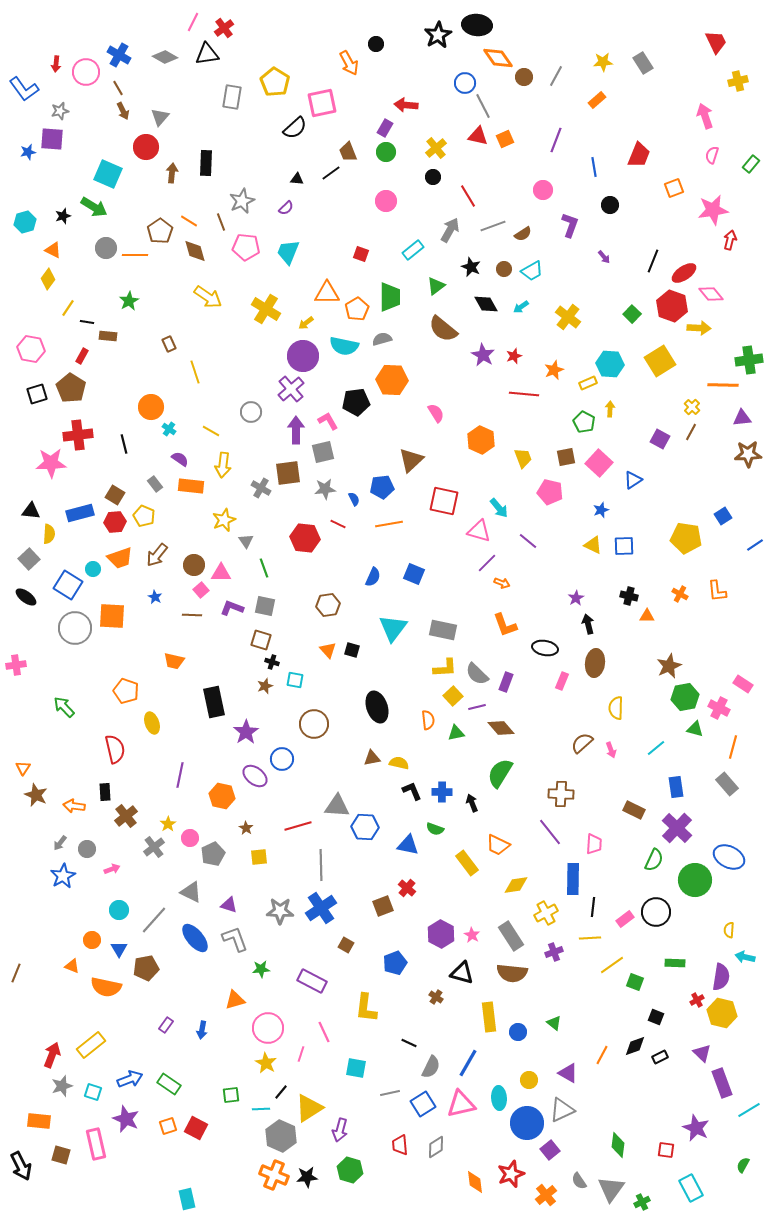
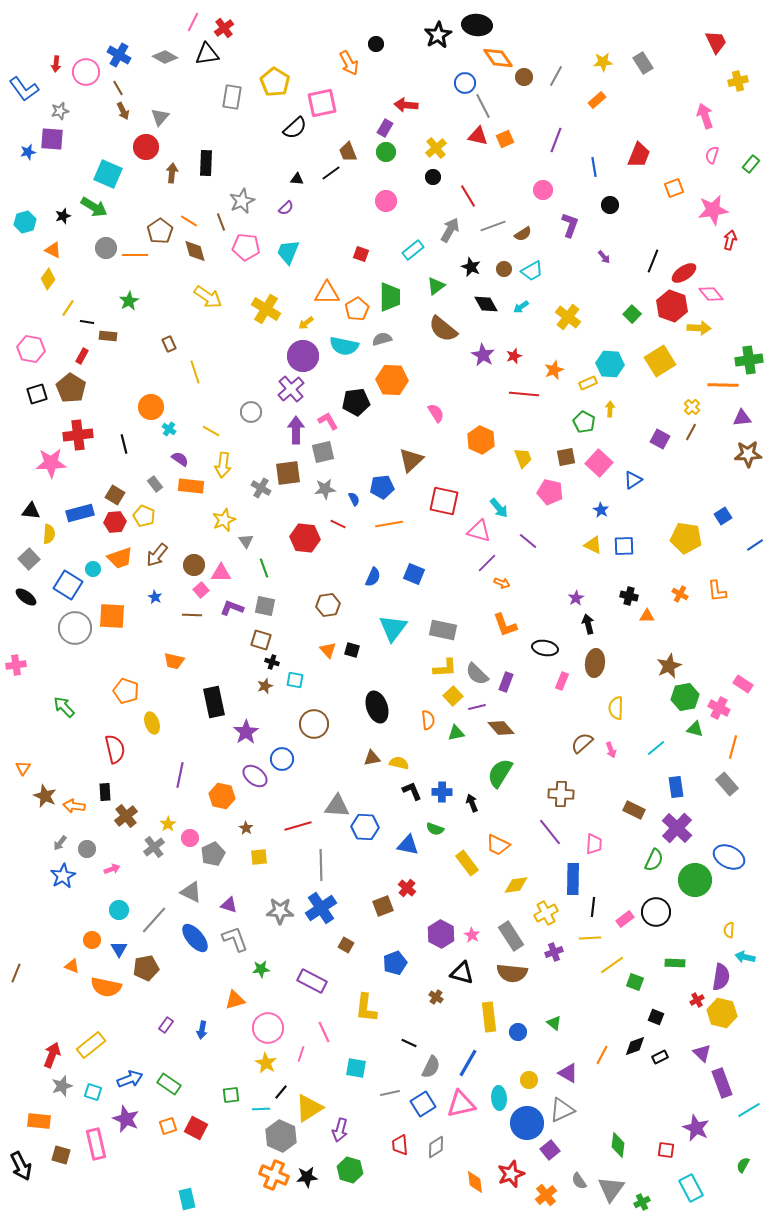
blue star at (601, 510): rotated 21 degrees counterclockwise
brown star at (36, 795): moved 9 px right, 1 px down
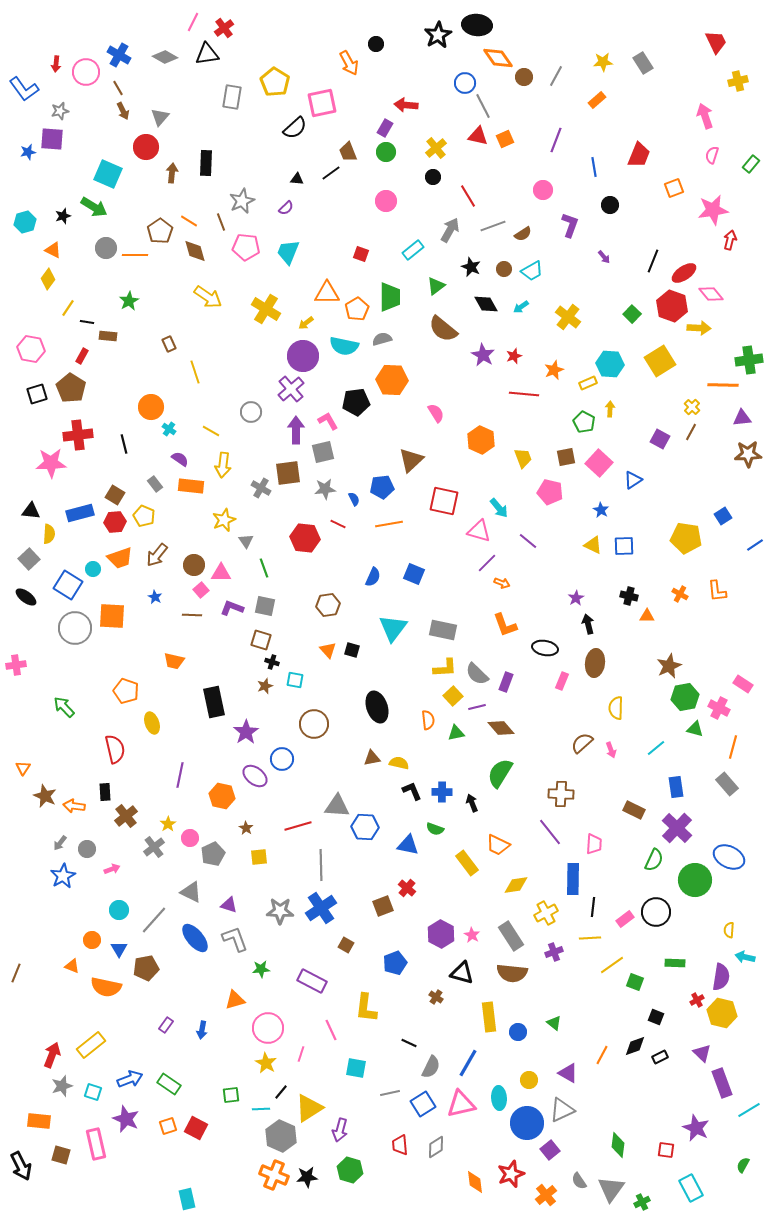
pink line at (324, 1032): moved 7 px right, 2 px up
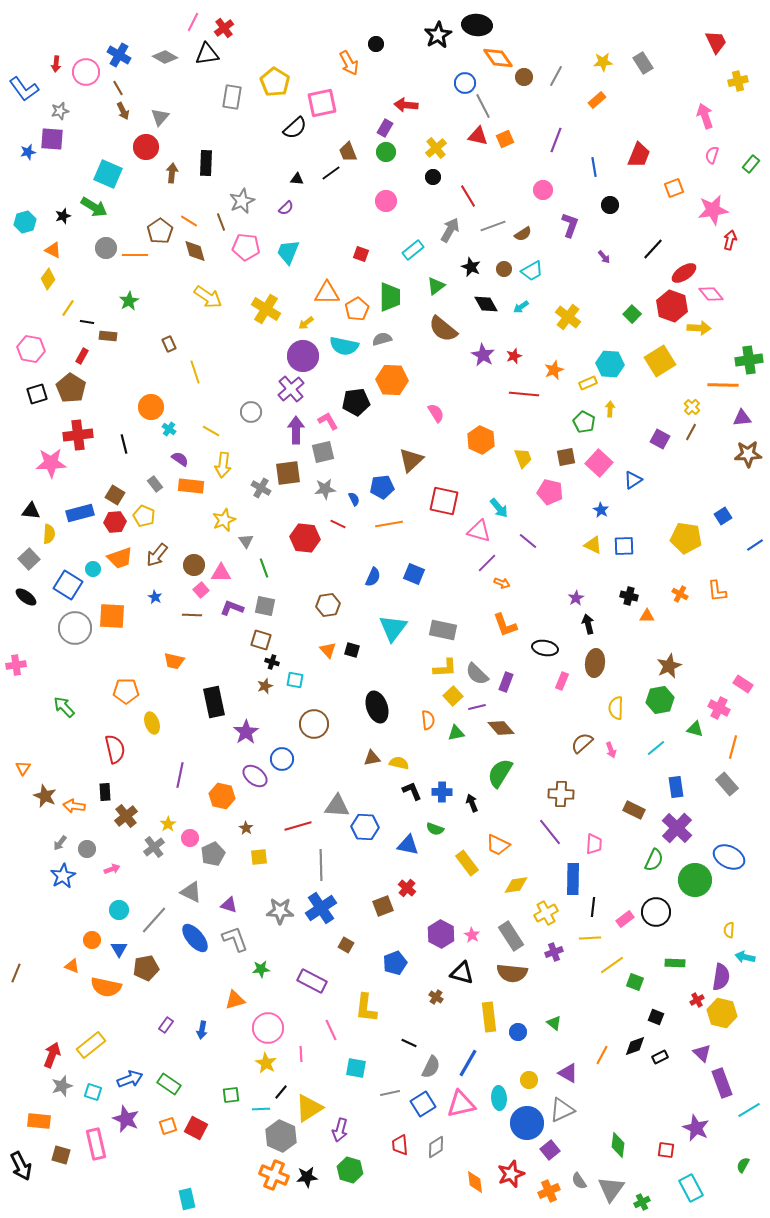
black line at (653, 261): moved 12 px up; rotated 20 degrees clockwise
orange pentagon at (126, 691): rotated 20 degrees counterclockwise
green hexagon at (685, 697): moved 25 px left, 3 px down
pink line at (301, 1054): rotated 21 degrees counterclockwise
orange cross at (546, 1195): moved 3 px right, 4 px up; rotated 15 degrees clockwise
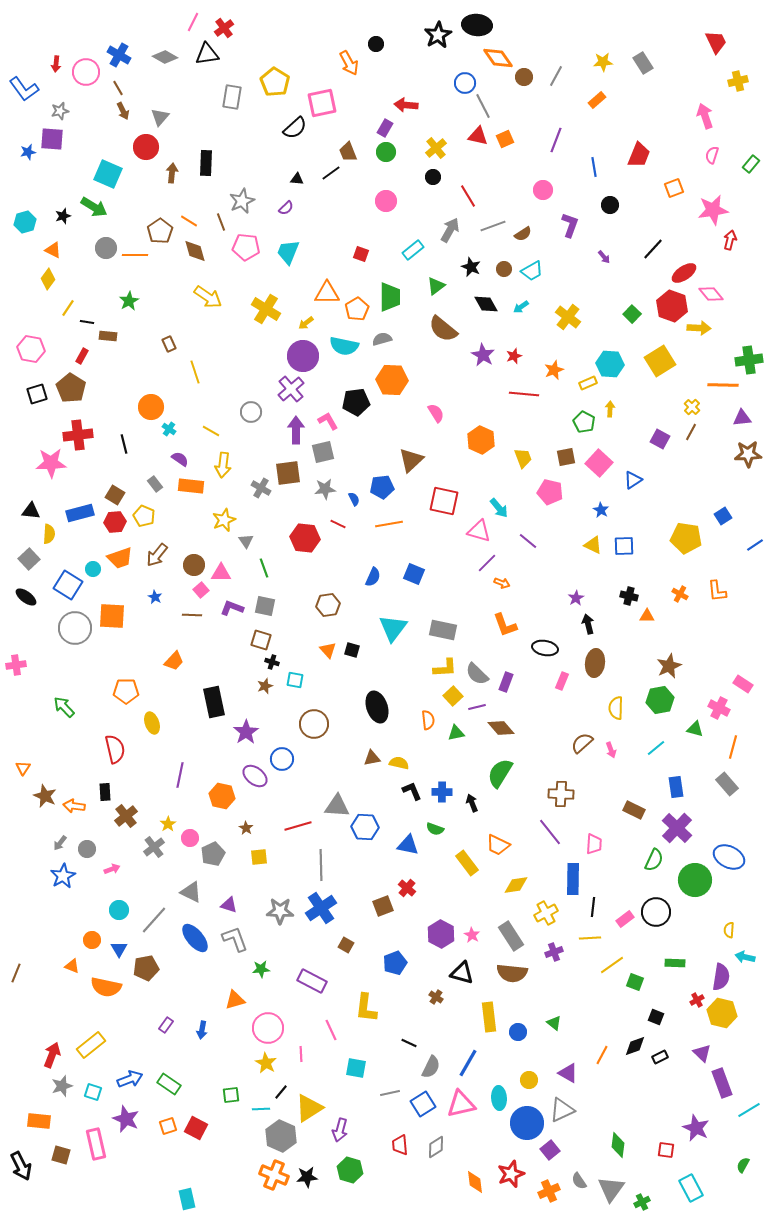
orange trapezoid at (174, 661): rotated 60 degrees counterclockwise
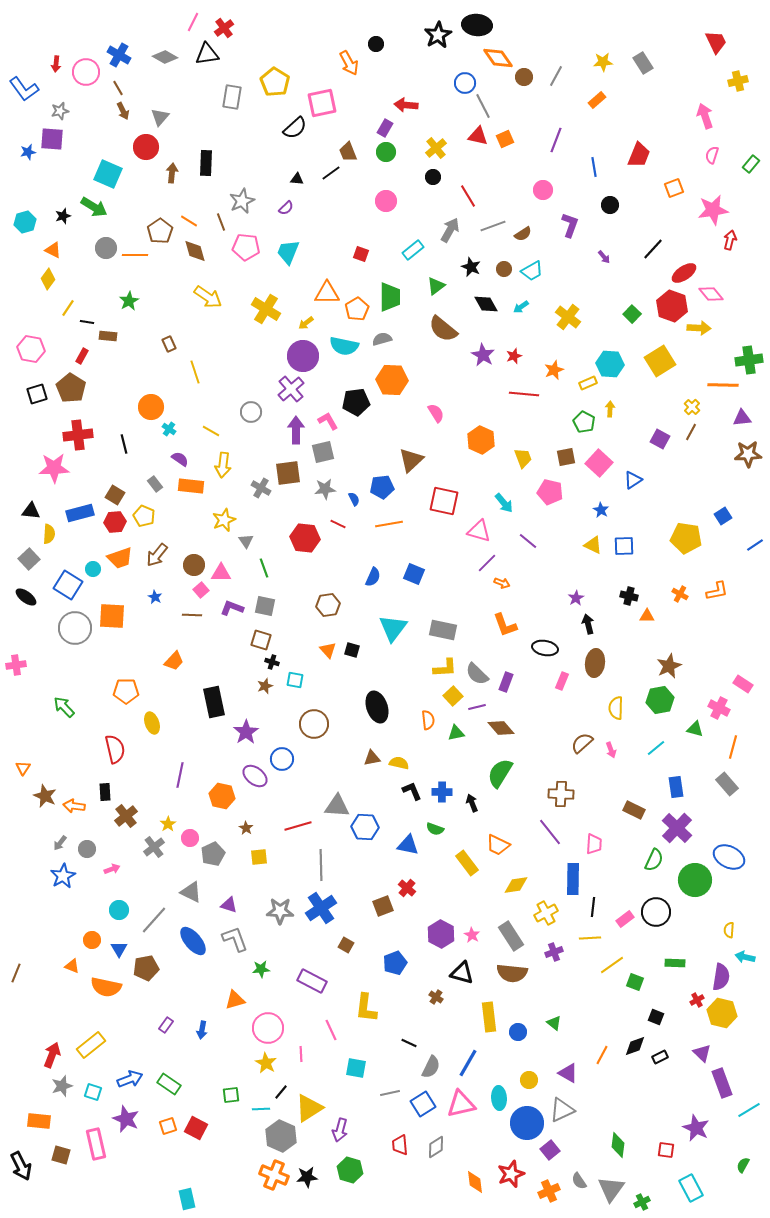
pink star at (51, 463): moved 3 px right, 5 px down
cyan arrow at (499, 508): moved 5 px right, 5 px up
orange L-shape at (717, 591): rotated 95 degrees counterclockwise
blue ellipse at (195, 938): moved 2 px left, 3 px down
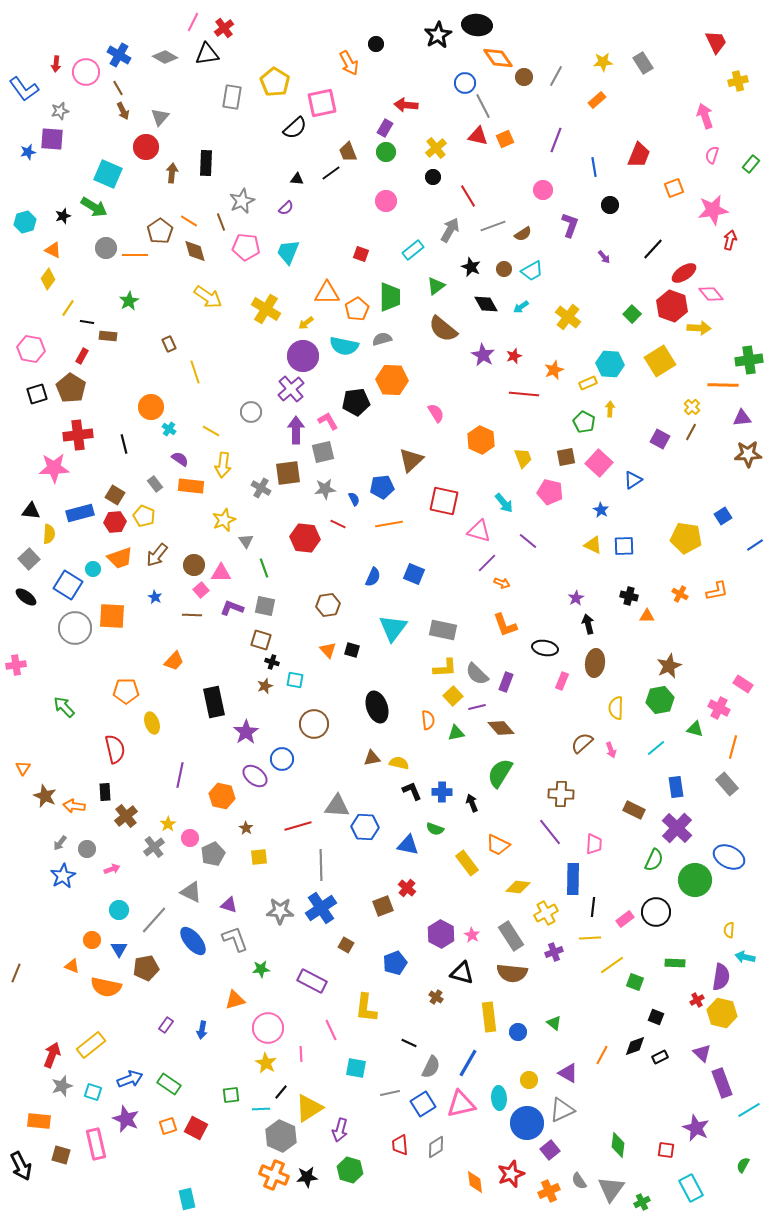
yellow diamond at (516, 885): moved 2 px right, 2 px down; rotated 15 degrees clockwise
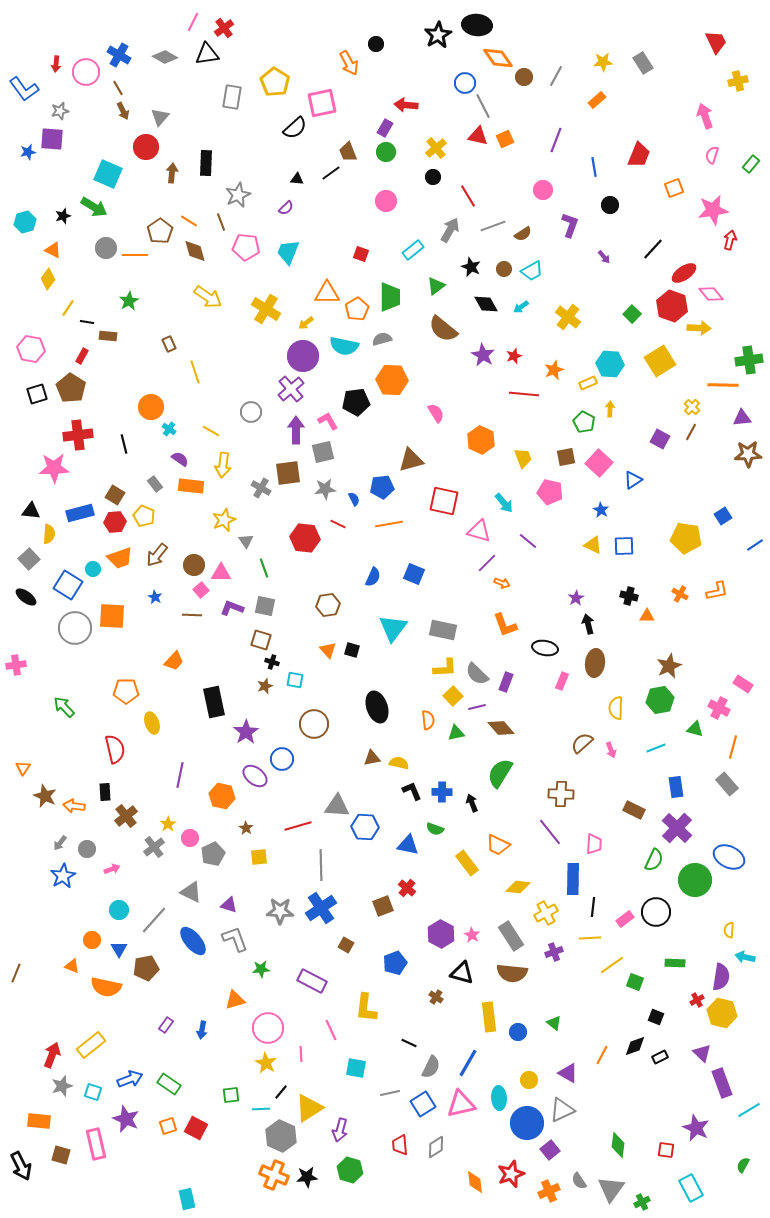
gray star at (242, 201): moved 4 px left, 6 px up
brown triangle at (411, 460): rotated 28 degrees clockwise
cyan line at (656, 748): rotated 18 degrees clockwise
